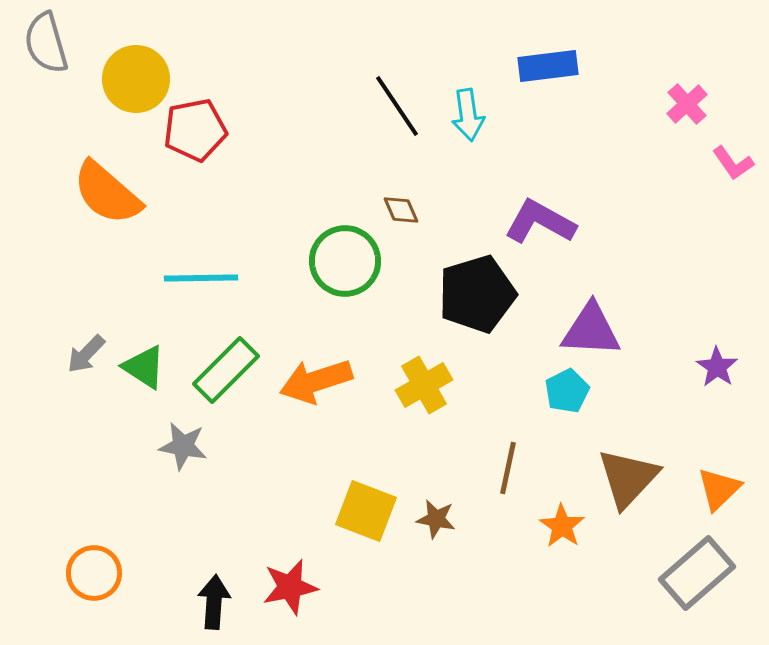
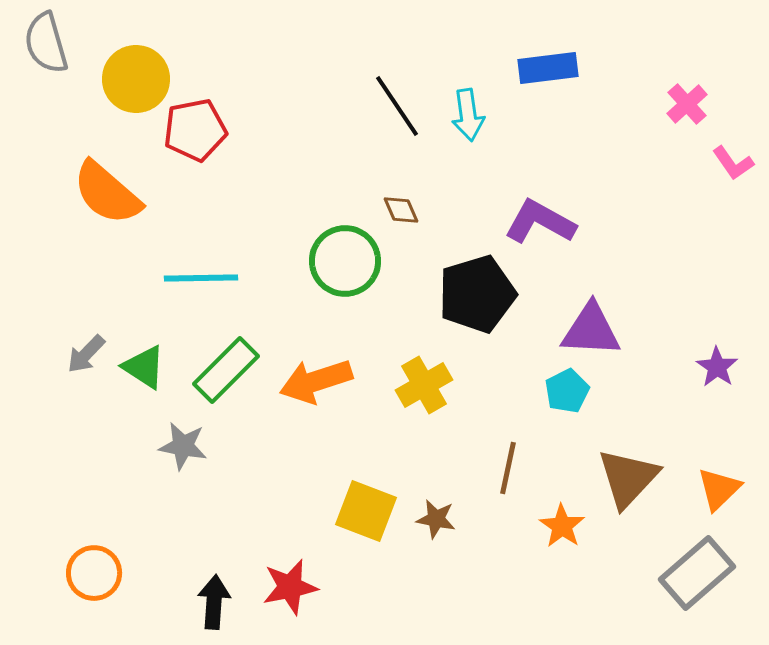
blue rectangle: moved 2 px down
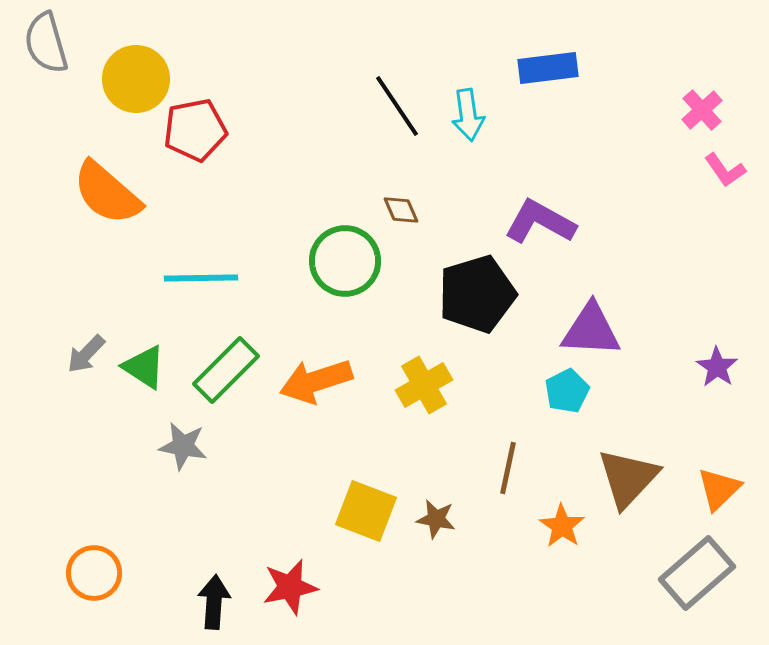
pink cross: moved 15 px right, 6 px down
pink L-shape: moved 8 px left, 7 px down
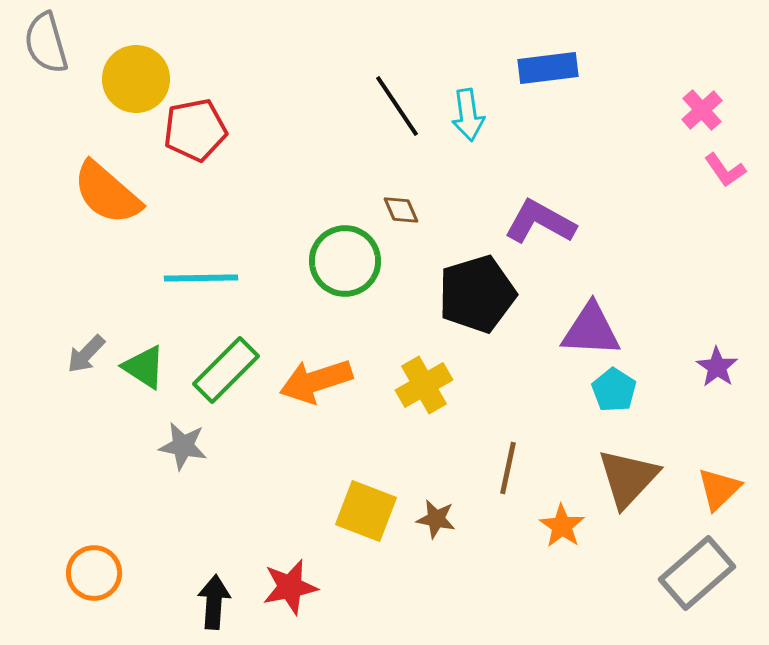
cyan pentagon: moved 47 px right, 1 px up; rotated 12 degrees counterclockwise
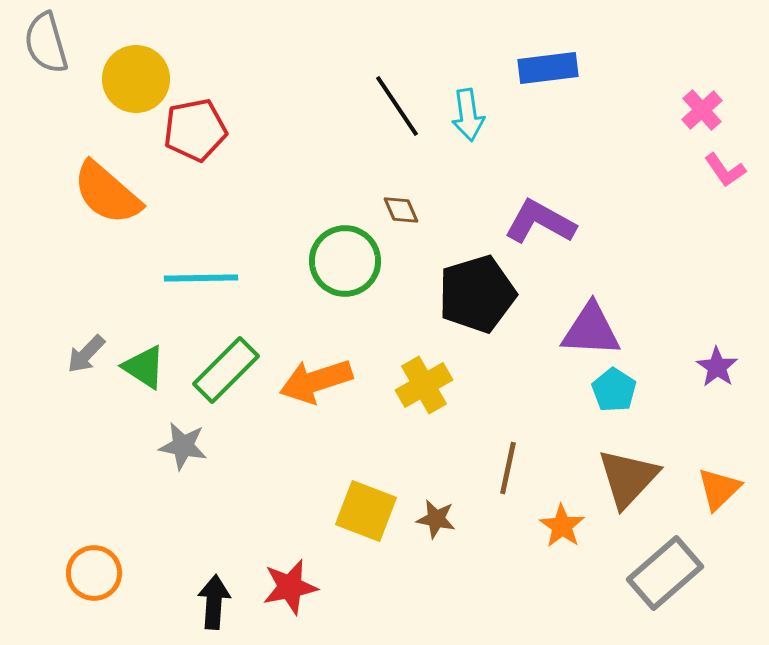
gray rectangle: moved 32 px left
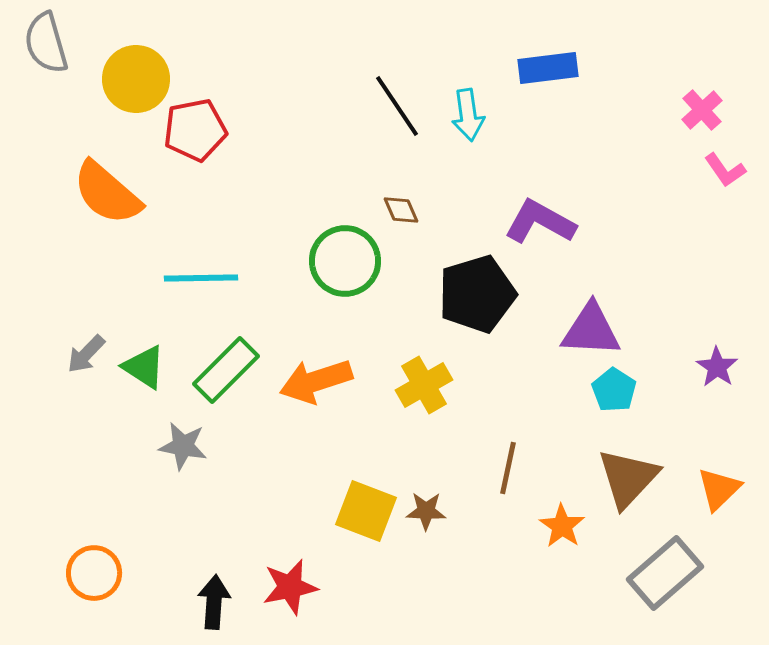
brown star: moved 10 px left, 8 px up; rotated 9 degrees counterclockwise
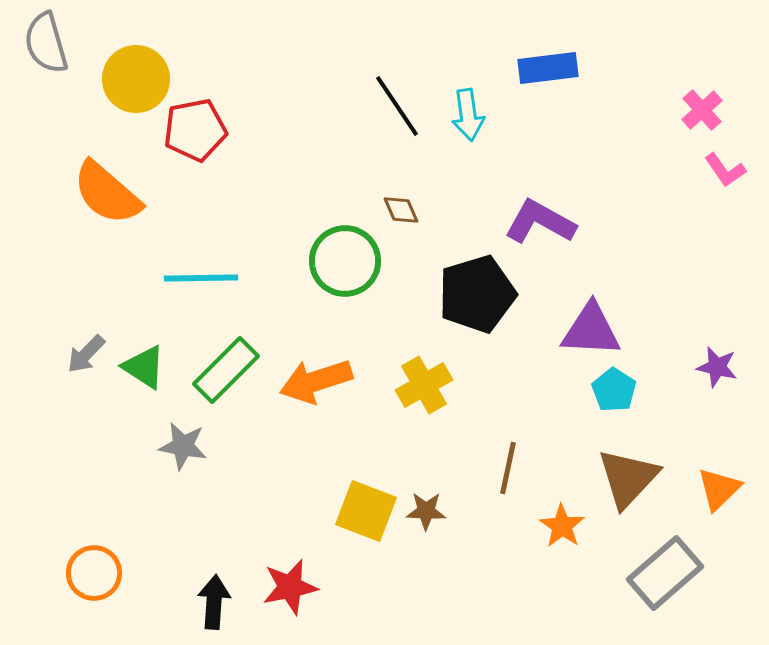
purple star: rotated 21 degrees counterclockwise
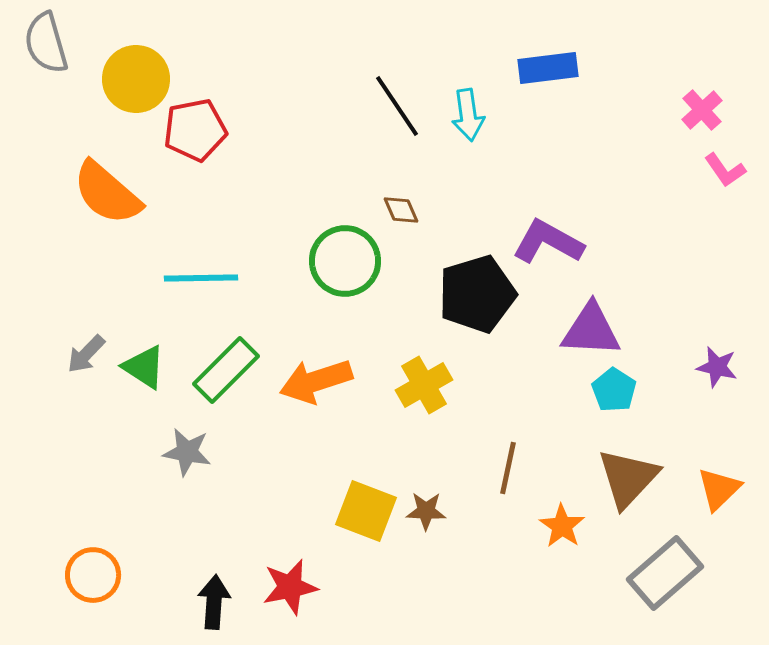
purple L-shape: moved 8 px right, 20 px down
gray star: moved 4 px right, 6 px down
orange circle: moved 1 px left, 2 px down
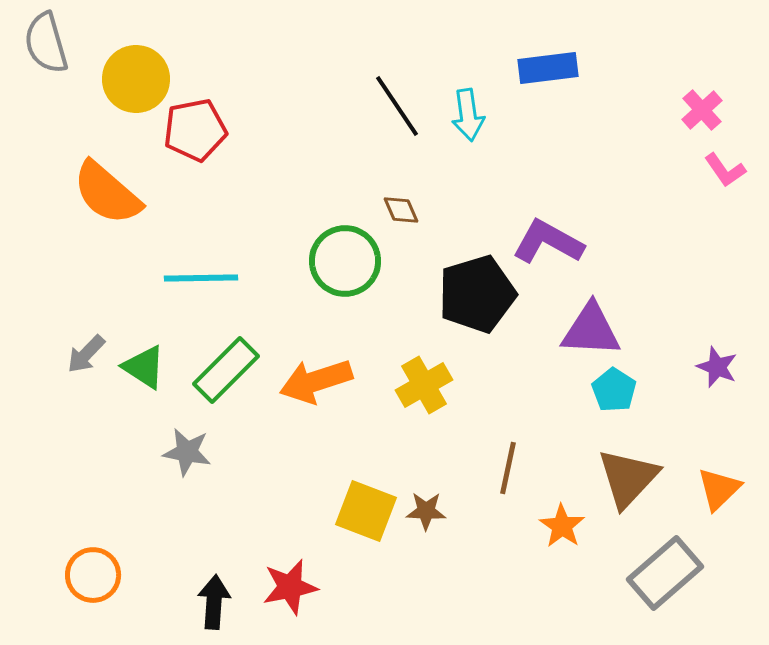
purple star: rotated 9 degrees clockwise
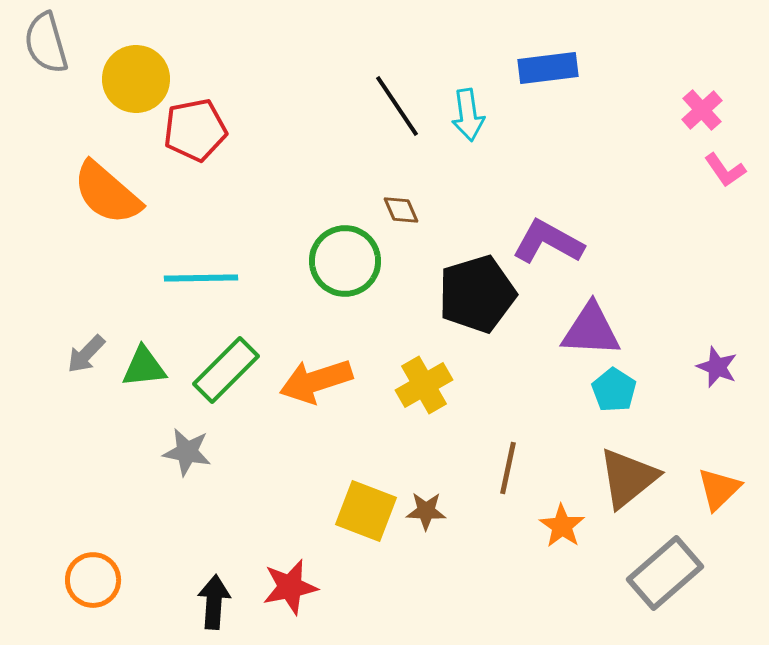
green triangle: rotated 39 degrees counterclockwise
brown triangle: rotated 8 degrees clockwise
orange circle: moved 5 px down
